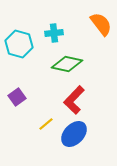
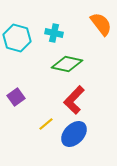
cyan cross: rotated 18 degrees clockwise
cyan hexagon: moved 2 px left, 6 px up
purple square: moved 1 px left
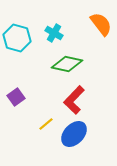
cyan cross: rotated 18 degrees clockwise
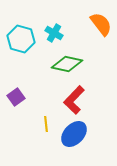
cyan hexagon: moved 4 px right, 1 px down
yellow line: rotated 56 degrees counterclockwise
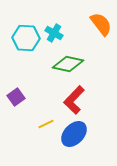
cyan hexagon: moved 5 px right, 1 px up; rotated 12 degrees counterclockwise
green diamond: moved 1 px right
yellow line: rotated 70 degrees clockwise
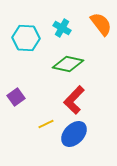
cyan cross: moved 8 px right, 5 px up
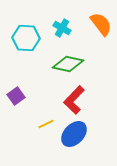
purple square: moved 1 px up
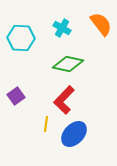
cyan hexagon: moved 5 px left
red L-shape: moved 10 px left
yellow line: rotated 56 degrees counterclockwise
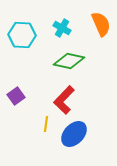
orange semicircle: rotated 15 degrees clockwise
cyan hexagon: moved 1 px right, 3 px up
green diamond: moved 1 px right, 3 px up
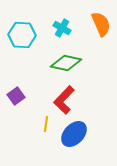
green diamond: moved 3 px left, 2 px down
